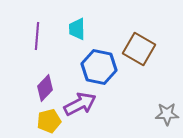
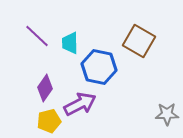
cyan trapezoid: moved 7 px left, 14 px down
purple line: rotated 52 degrees counterclockwise
brown square: moved 8 px up
purple diamond: rotated 8 degrees counterclockwise
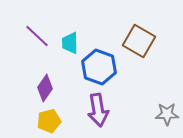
blue hexagon: rotated 8 degrees clockwise
purple arrow: moved 18 px right, 6 px down; rotated 108 degrees clockwise
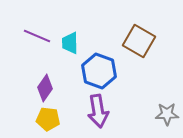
purple line: rotated 20 degrees counterclockwise
blue hexagon: moved 4 px down
purple arrow: moved 1 px down
yellow pentagon: moved 1 px left, 2 px up; rotated 20 degrees clockwise
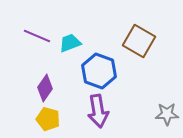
cyan trapezoid: rotated 70 degrees clockwise
yellow pentagon: rotated 10 degrees clockwise
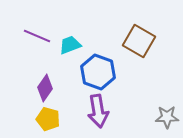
cyan trapezoid: moved 2 px down
blue hexagon: moved 1 px left, 1 px down
gray star: moved 3 px down
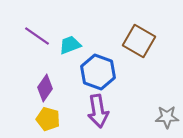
purple line: rotated 12 degrees clockwise
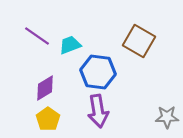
blue hexagon: rotated 12 degrees counterclockwise
purple diamond: rotated 24 degrees clockwise
yellow pentagon: rotated 20 degrees clockwise
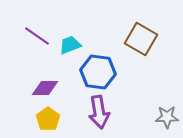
brown square: moved 2 px right, 2 px up
purple diamond: rotated 32 degrees clockwise
purple arrow: moved 1 px right, 1 px down
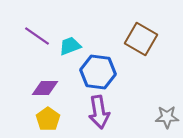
cyan trapezoid: moved 1 px down
